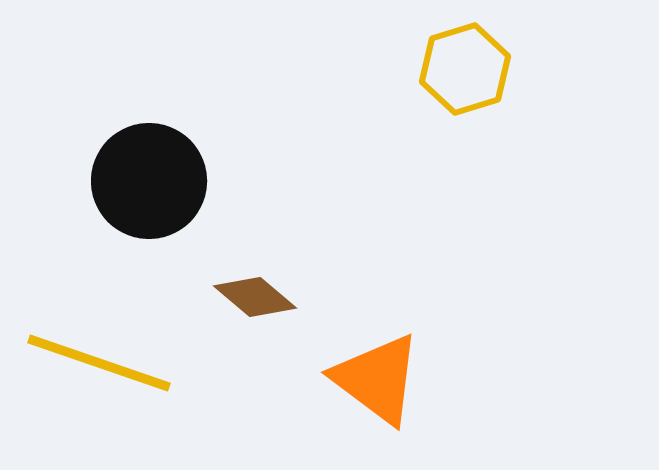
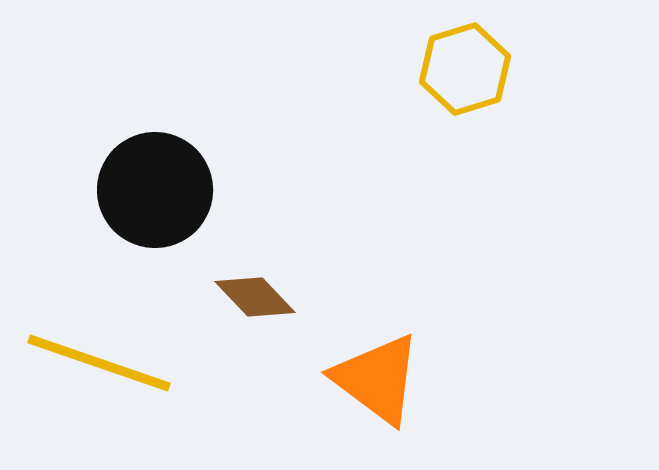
black circle: moved 6 px right, 9 px down
brown diamond: rotated 6 degrees clockwise
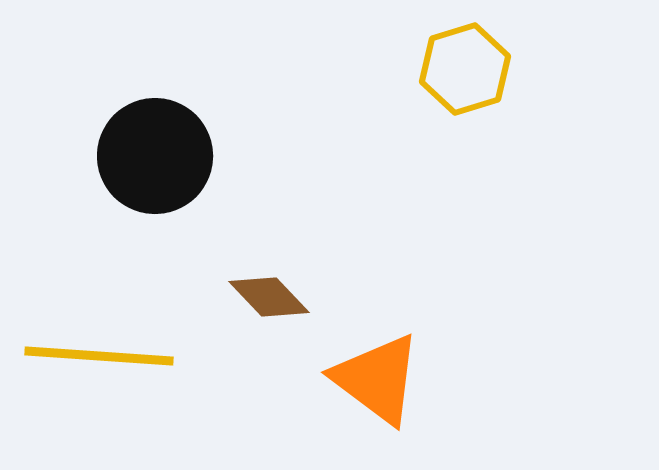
black circle: moved 34 px up
brown diamond: moved 14 px right
yellow line: moved 7 px up; rotated 15 degrees counterclockwise
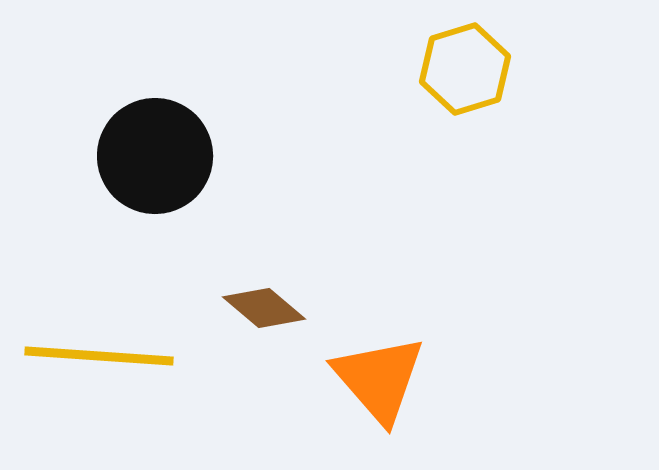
brown diamond: moved 5 px left, 11 px down; rotated 6 degrees counterclockwise
orange triangle: moved 2 px right; rotated 12 degrees clockwise
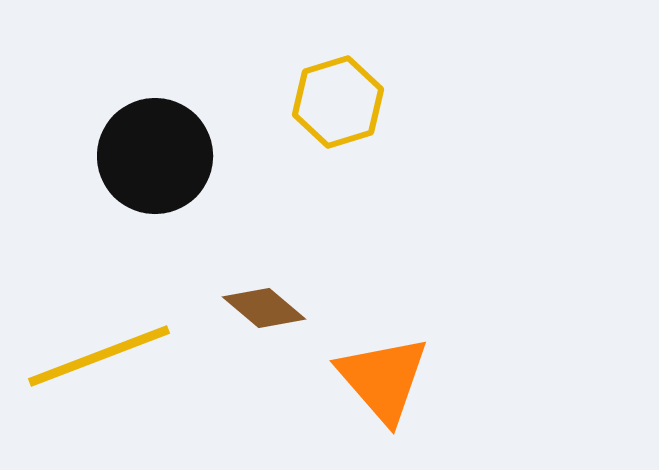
yellow hexagon: moved 127 px left, 33 px down
yellow line: rotated 25 degrees counterclockwise
orange triangle: moved 4 px right
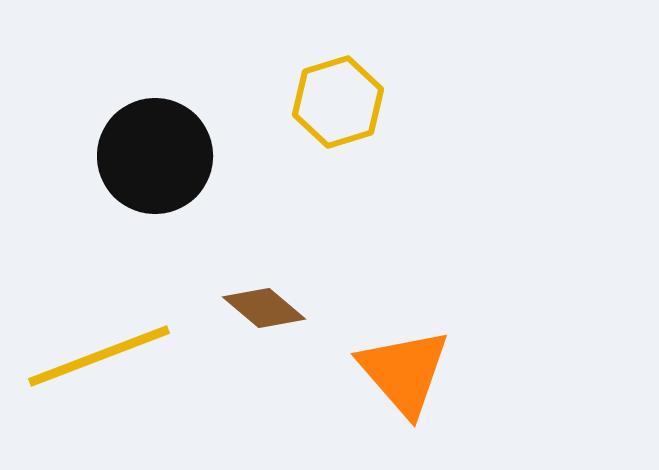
orange triangle: moved 21 px right, 7 px up
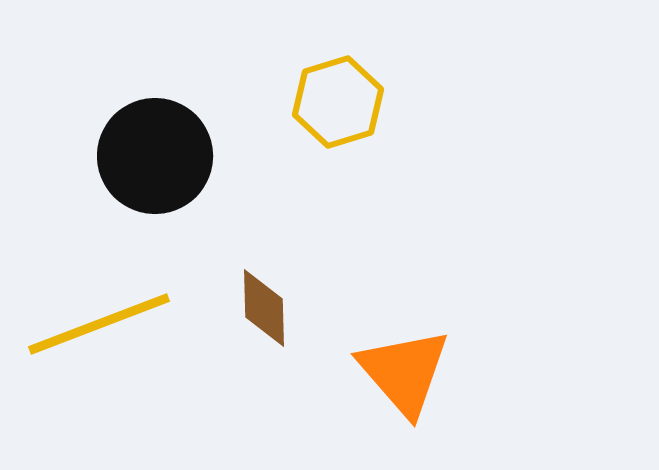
brown diamond: rotated 48 degrees clockwise
yellow line: moved 32 px up
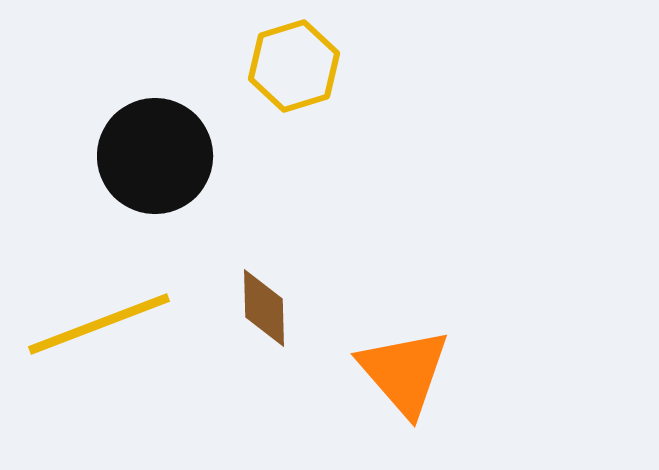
yellow hexagon: moved 44 px left, 36 px up
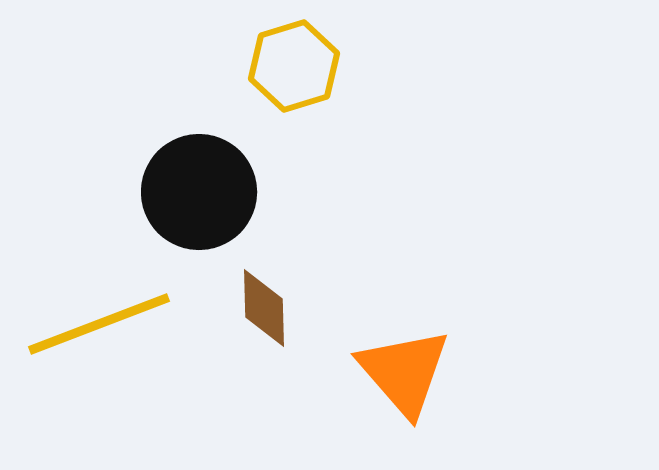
black circle: moved 44 px right, 36 px down
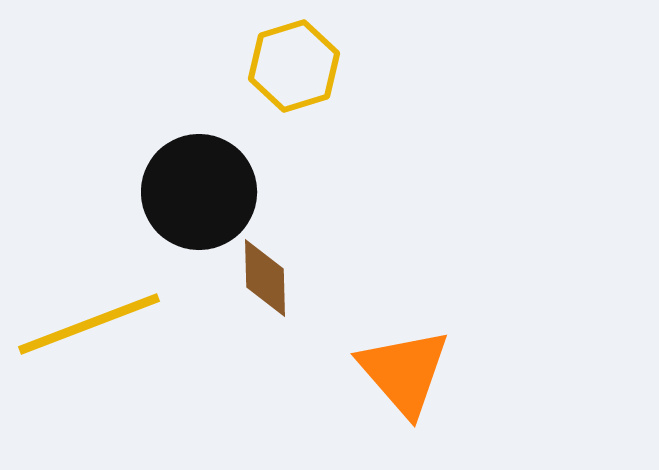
brown diamond: moved 1 px right, 30 px up
yellow line: moved 10 px left
